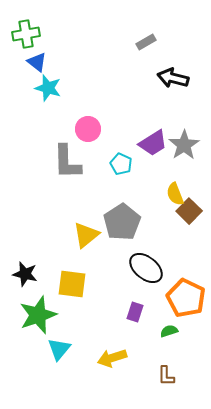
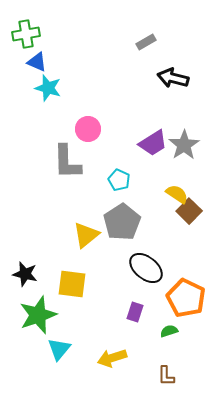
blue triangle: rotated 15 degrees counterclockwise
cyan pentagon: moved 2 px left, 16 px down
yellow semicircle: moved 2 px right; rotated 145 degrees clockwise
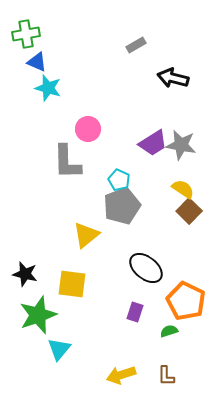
gray rectangle: moved 10 px left, 3 px down
gray star: moved 3 px left; rotated 28 degrees counterclockwise
yellow semicircle: moved 6 px right, 5 px up
gray pentagon: moved 16 px up; rotated 12 degrees clockwise
orange pentagon: moved 3 px down
yellow arrow: moved 9 px right, 17 px down
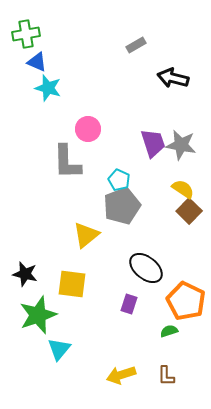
purple trapezoid: rotated 76 degrees counterclockwise
purple rectangle: moved 6 px left, 8 px up
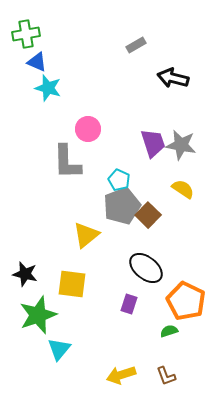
brown square: moved 41 px left, 4 px down
brown L-shape: rotated 20 degrees counterclockwise
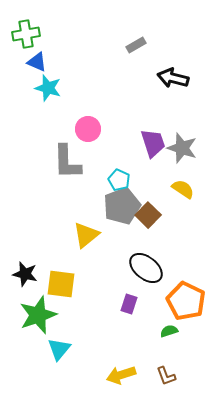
gray star: moved 1 px right, 3 px down; rotated 8 degrees clockwise
yellow square: moved 11 px left
